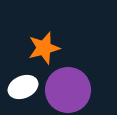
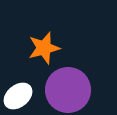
white ellipse: moved 5 px left, 9 px down; rotated 16 degrees counterclockwise
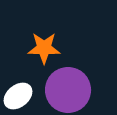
orange star: rotated 16 degrees clockwise
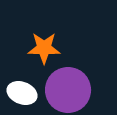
white ellipse: moved 4 px right, 3 px up; rotated 60 degrees clockwise
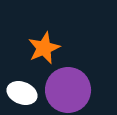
orange star: rotated 24 degrees counterclockwise
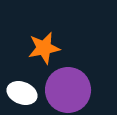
orange star: rotated 12 degrees clockwise
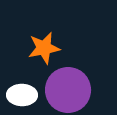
white ellipse: moved 2 px down; rotated 20 degrees counterclockwise
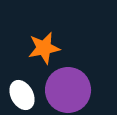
white ellipse: rotated 60 degrees clockwise
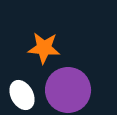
orange star: rotated 16 degrees clockwise
